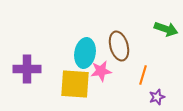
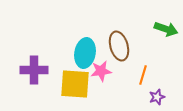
purple cross: moved 7 px right, 1 px down
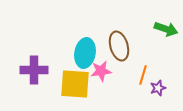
purple star: moved 1 px right, 9 px up
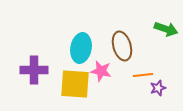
brown ellipse: moved 3 px right
cyan ellipse: moved 4 px left, 5 px up
pink star: rotated 20 degrees clockwise
orange line: rotated 66 degrees clockwise
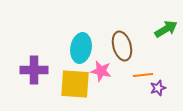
green arrow: rotated 50 degrees counterclockwise
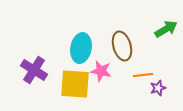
purple cross: rotated 32 degrees clockwise
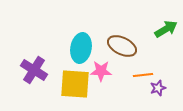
brown ellipse: rotated 48 degrees counterclockwise
pink star: rotated 10 degrees counterclockwise
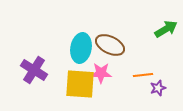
brown ellipse: moved 12 px left, 1 px up
pink star: moved 2 px down
yellow square: moved 5 px right
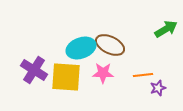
cyan ellipse: rotated 60 degrees clockwise
pink star: moved 2 px right
yellow square: moved 14 px left, 7 px up
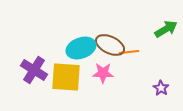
orange line: moved 14 px left, 23 px up
purple star: moved 3 px right; rotated 21 degrees counterclockwise
